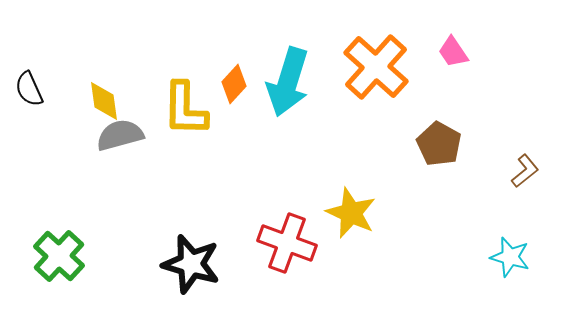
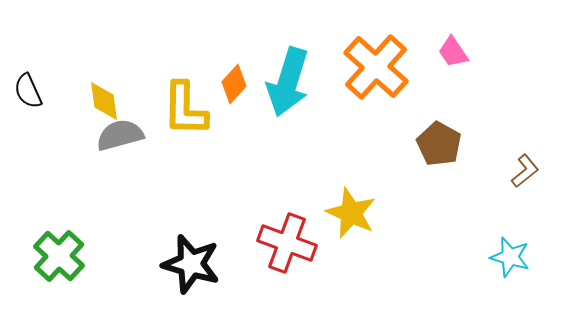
black semicircle: moved 1 px left, 2 px down
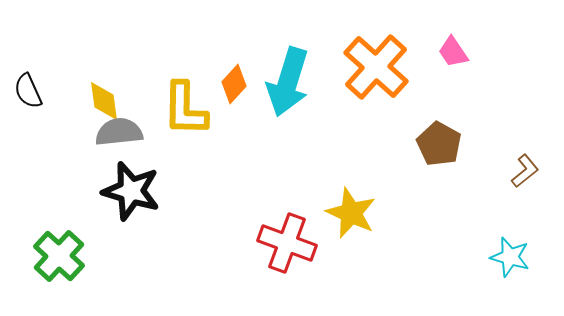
gray semicircle: moved 1 px left, 3 px up; rotated 9 degrees clockwise
black star: moved 60 px left, 73 px up
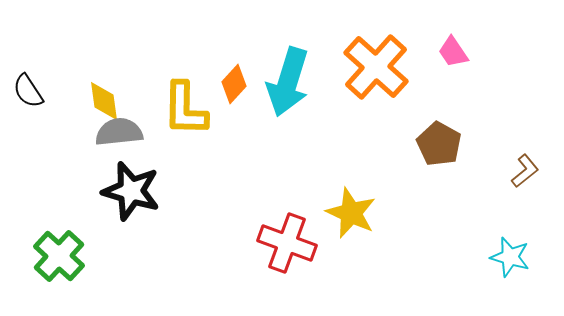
black semicircle: rotated 9 degrees counterclockwise
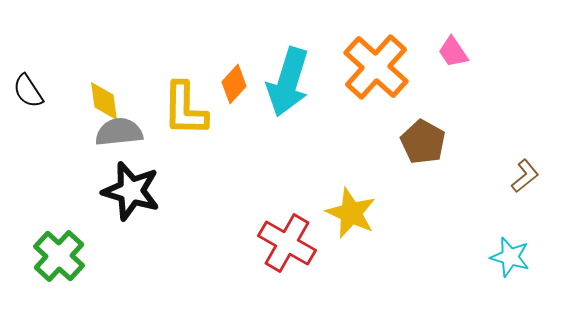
brown pentagon: moved 16 px left, 2 px up
brown L-shape: moved 5 px down
red cross: rotated 10 degrees clockwise
